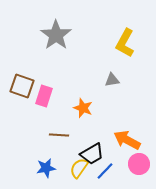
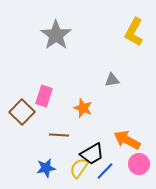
yellow L-shape: moved 9 px right, 11 px up
brown square: moved 26 px down; rotated 25 degrees clockwise
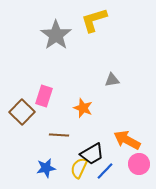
yellow L-shape: moved 40 px left, 12 px up; rotated 44 degrees clockwise
yellow semicircle: rotated 10 degrees counterclockwise
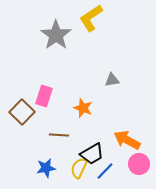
yellow L-shape: moved 3 px left, 2 px up; rotated 16 degrees counterclockwise
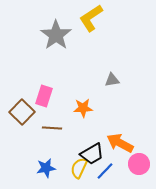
orange star: rotated 24 degrees counterclockwise
brown line: moved 7 px left, 7 px up
orange arrow: moved 7 px left, 3 px down
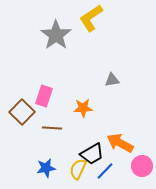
pink circle: moved 3 px right, 2 px down
yellow semicircle: moved 1 px left, 1 px down
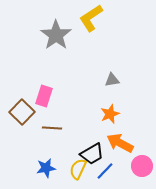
orange star: moved 27 px right, 6 px down; rotated 18 degrees counterclockwise
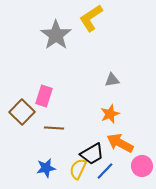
brown line: moved 2 px right
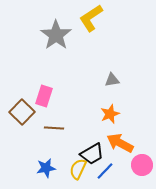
pink circle: moved 1 px up
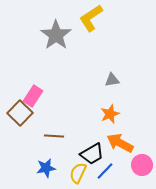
pink rectangle: moved 11 px left; rotated 15 degrees clockwise
brown square: moved 2 px left, 1 px down
brown line: moved 8 px down
yellow semicircle: moved 4 px down
